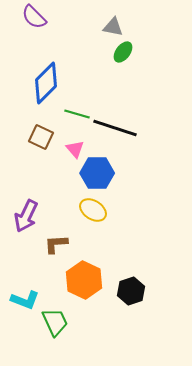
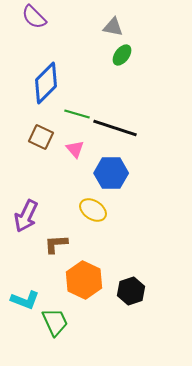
green ellipse: moved 1 px left, 3 px down
blue hexagon: moved 14 px right
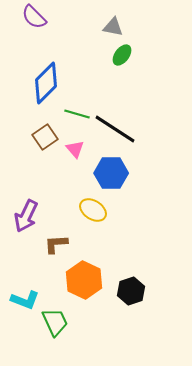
black line: moved 1 px down; rotated 15 degrees clockwise
brown square: moved 4 px right; rotated 30 degrees clockwise
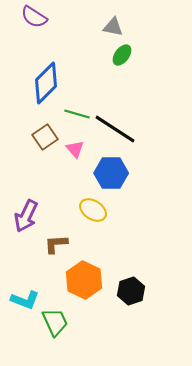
purple semicircle: rotated 12 degrees counterclockwise
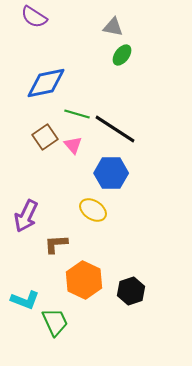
blue diamond: rotated 33 degrees clockwise
pink triangle: moved 2 px left, 4 px up
